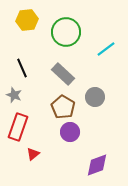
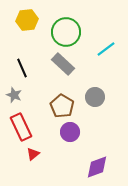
gray rectangle: moved 10 px up
brown pentagon: moved 1 px left, 1 px up
red rectangle: moved 3 px right; rotated 44 degrees counterclockwise
purple diamond: moved 2 px down
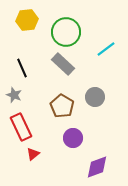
purple circle: moved 3 px right, 6 px down
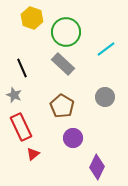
yellow hexagon: moved 5 px right, 2 px up; rotated 25 degrees clockwise
gray circle: moved 10 px right
purple diamond: rotated 45 degrees counterclockwise
